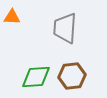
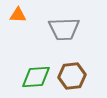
orange triangle: moved 6 px right, 2 px up
gray trapezoid: moved 1 px left, 1 px down; rotated 96 degrees counterclockwise
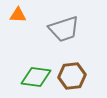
gray trapezoid: rotated 16 degrees counterclockwise
green diamond: rotated 12 degrees clockwise
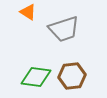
orange triangle: moved 10 px right, 3 px up; rotated 30 degrees clockwise
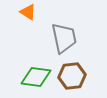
gray trapezoid: moved 9 px down; rotated 84 degrees counterclockwise
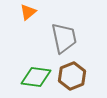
orange triangle: rotated 48 degrees clockwise
brown hexagon: rotated 16 degrees counterclockwise
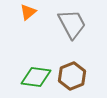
gray trapezoid: moved 8 px right, 14 px up; rotated 16 degrees counterclockwise
